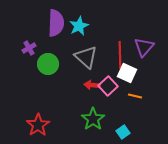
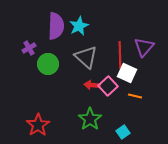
purple semicircle: moved 3 px down
green star: moved 3 px left
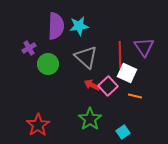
cyan star: rotated 18 degrees clockwise
purple triangle: rotated 15 degrees counterclockwise
red arrow: rotated 21 degrees clockwise
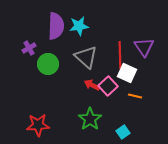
red star: rotated 30 degrees clockwise
